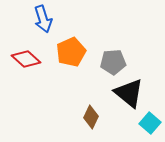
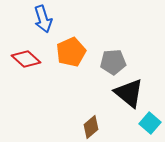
brown diamond: moved 10 px down; rotated 25 degrees clockwise
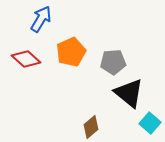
blue arrow: moved 2 px left; rotated 132 degrees counterclockwise
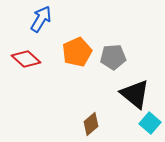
orange pentagon: moved 6 px right
gray pentagon: moved 5 px up
black triangle: moved 6 px right, 1 px down
brown diamond: moved 3 px up
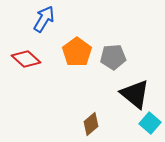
blue arrow: moved 3 px right
orange pentagon: rotated 12 degrees counterclockwise
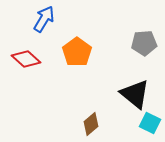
gray pentagon: moved 31 px right, 14 px up
cyan square: rotated 15 degrees counterclockwise
